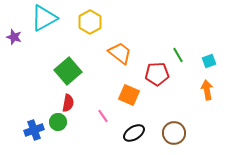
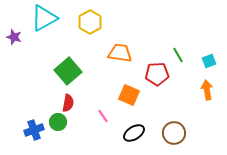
orange trapezoid: rotated 30 degrees counterclockwise
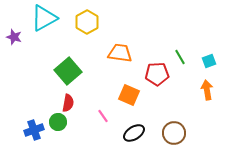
yellow hexagon: moved 3 px left
green line: moved 2 px right, 2 px down
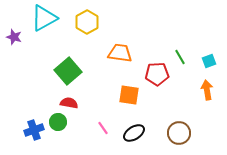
orange square: rotated 15 degrees counterclockwise
red semicircle: moved 1 px right; rotated 90 degrees counterclockwise
pink line: moved 12 px down
brown circle: moved 5 px right
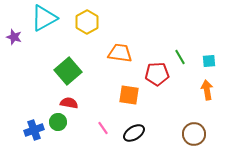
cyan square: rotated 16 degrees clockwise
brown circle: moved 15 px right, 1 px down
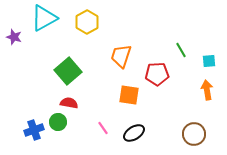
orange trapezoid: moved 1 px right, 3 px down; rotated 80 degrees counterclockwise
green line: moved 1 px right, 7 px up
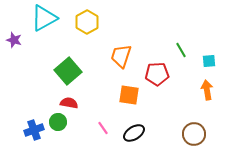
purple star: moved 3 px down
